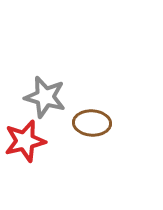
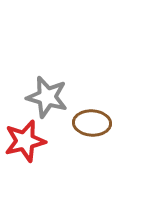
gray star: moved 2 px right
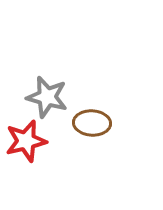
red star: moved 1 px right
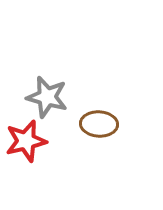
brown ellipse: moved 7 px right, 1 px down
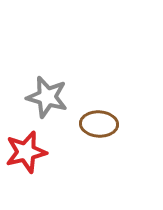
red star: moved 11 px down
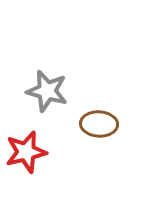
gray star: moved 6 px up
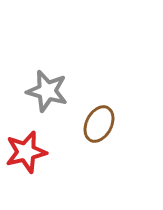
brown ellipse: rotated 66 degrees counterclockwise
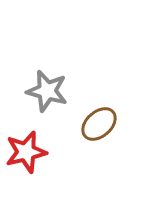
brown ellipse: rotated 21 degrees clockwise
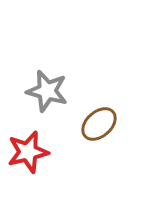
red star: moved 2 px right
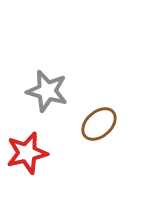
red star: moved 1 px left, 1 px down
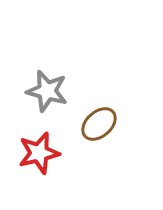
red star: moved 12 px right
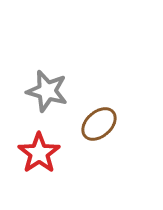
red star: rotated 21 degrees counterclockwise
